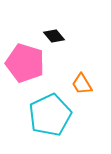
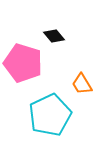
pink pentagon: moved 2 px left
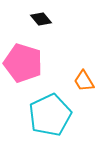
black diamond: moved 13 px left, 17 px up
orange trapezoid: moved 2 px right, 3 px up
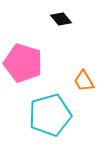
black diamond: moved 20 px right
cyan pentagon: rotated 9 degrees clockwise
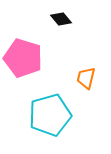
pink pentagon: moved 5 px up
orange trapezoid: moved 2 px right, 3 px up; rotated 45 degrees clockwise
